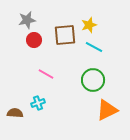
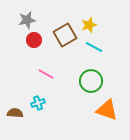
brown square: rotated 25 degrees counterclockwise
green circle: moved 2 px left, 1 px down
orange triangle: rotated 45 degrees clockwise
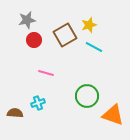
pink line: moved 1 px up; rotated 14 degrees counterclockwise
green circle: moved 4 px left, 15 px down
orange triangle: moved 6 px right, 5 px down
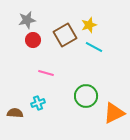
red circle: moved 1 px left
green circle: moved 1 px left
orange triangle: moved 1 px right, 2 px up; rotated 45 degrees counterclockwise
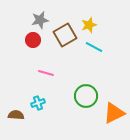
gray star: moved 13 px right
brown semicircle: moved 1 px right, 2 px down
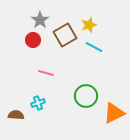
gray star: rotated 24 degrees counterclockwise
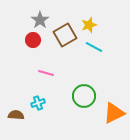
green circle: moved 2 px left
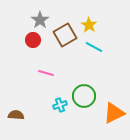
yellow star: rotated 21 degrees counterclockwise
cyan cross: moved 22 px right, 2 px down
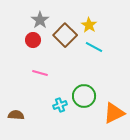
brown square: rotated 15 degrees counterclockwise
pink line: moved 6 px left
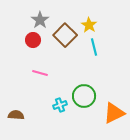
cyan line: rotated 48 degrees clockwise
